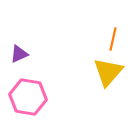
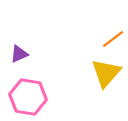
orange line: rotated 40 degrees clockwise
yellow triangle: moved 2 px left, 1 px down
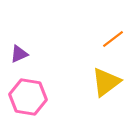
yellow triangle: moved 9 px down; rotated 12 degrees clockwise
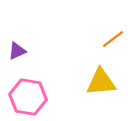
purple triangle: moved 2 px left, 3 px up
yellow triangle: moved 5 px left; rotated 32 degrees clockwise
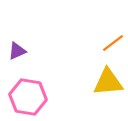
orange line: moved 4 px down
yellow triangle: moved 7 px right
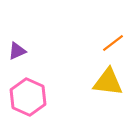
yellow triangle: rotated 12 degrees clockwise
pink hexagon: rotated 15 degrees clockwise
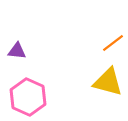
purple triangle: rotated 30 degrees clockwise
yellow triangle: rotated 8 degrees clockwise
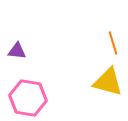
orange line: rotated 70 degrees counterclockwise
pink hexagon: moved 1 px down; rotated 15 degrees counterclockwise
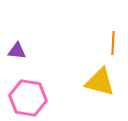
orange line: rotated 20 degrees clockwise
yellow triangle: moved 8 px left
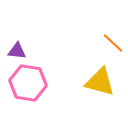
orange line: rotated 50 degrees counterclockwise
pink hexagon: moved 15 px up
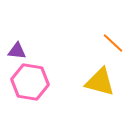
pink hexagon: moved 2 px right, 1 px up
